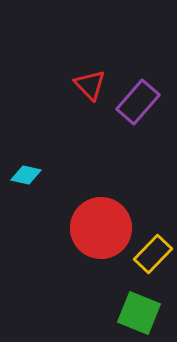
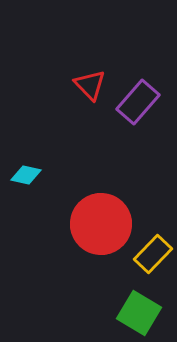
red circle: moved 4 px up
green square: rotated 9 degrees clockwise
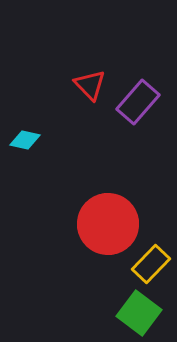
cyan diamond: moved 1 px left, 35 px up
red circle: moved 7 px right
yellow rectangle: moved 2 px left, 10 px down
green square: rotated 6 degrees clockwise
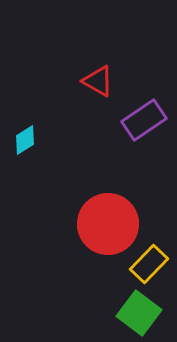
red triangle: moved 8 px right, 4 px up; rotated 16 degrees counterclockwise
purple rectangle: moved 6 px right, 18 px down; rotated 15 degrees clockwise
cyan diamond: rotated 44 degrees counterclockwise
yellow rectangle: moved 2 px left
